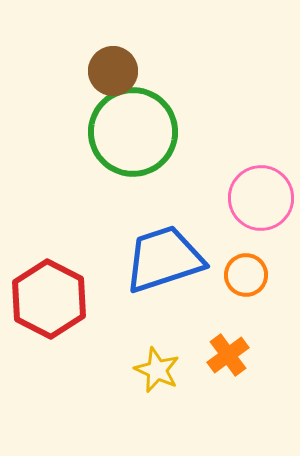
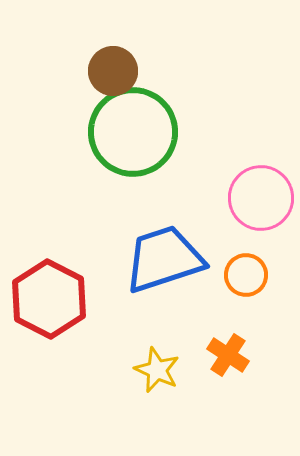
orange cross: rotated 21 degrees counterclockwise
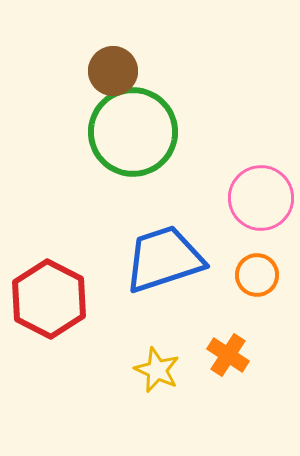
orange circle: moved 11 px right
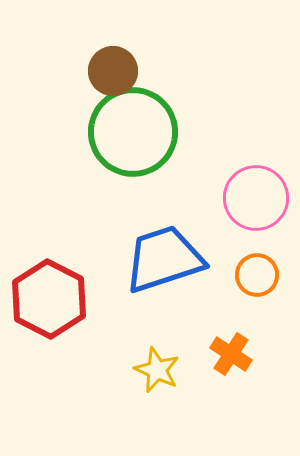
pink circle: moved 5 px left
orange cross: moved 3 px right, 1 px up
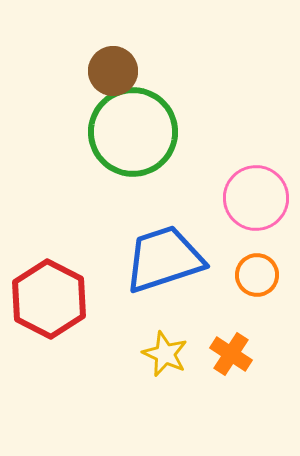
yellow star: moved 8 px right, 16 px up
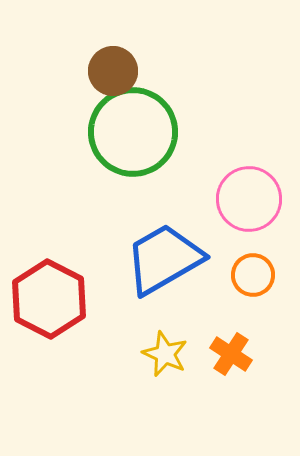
pink circle: moved 7 px left, 1 px down
blue trapezoid: rotated 12 degrees counterclockwise
orange circle: moved 4 px left
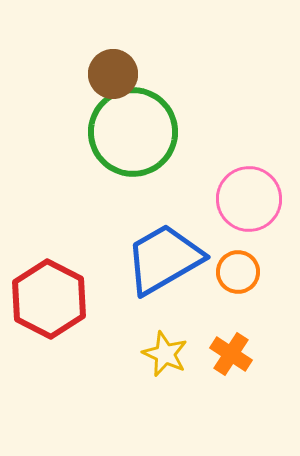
brown circle: moved 3 px down
orange circle: moved 15 px left, 3 px up
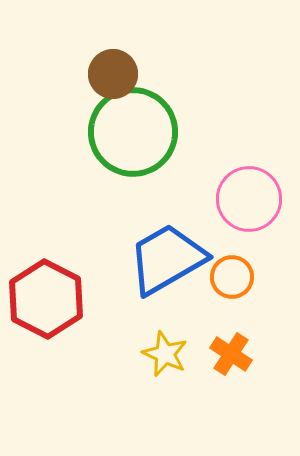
blue trapezoid: moved 3 px right
orange circle: moved 6 px left, 5 px down
red hexagon: moved 3 px left
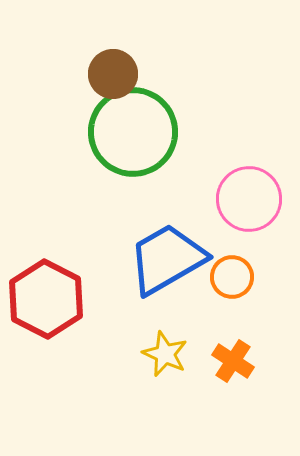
orange cross: moved 2 px right, 7 px down
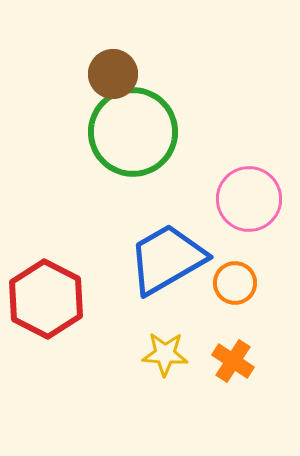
orange circle: moved 3 px right, 6 px down
yellow star: rotated 21 degrees counterclockwise
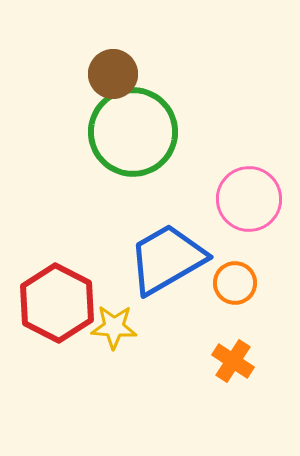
red hexagon: moved 11 px right, 4 px down
yellow star: moved 51 px left, 27 px up
